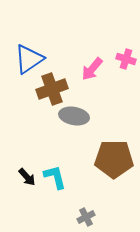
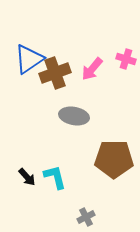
brown cross: moved 3 px right, 16 px up
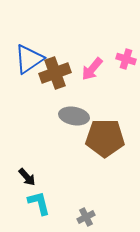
brown pentagon: moved 9 px left, 21 px up
cyan L-shape: moved 16 px left, 26 px down
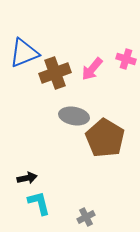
blue triangle: moved 5 px left, 6 px up; rotated 12 degrees clockwise
brown pentagon: rotated 30 degrees clockwise
black arrow: moved 1 px down; rotated 60 degrees counterclockwise
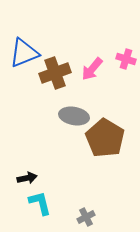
cyan L-shape: moved 1 px right
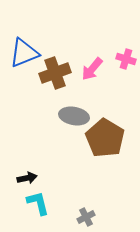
cyan L-shape: moved 2 px left
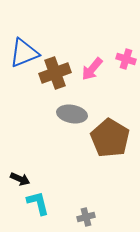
gray ellipse: moved 2 px left, 2 px up
brown pentagon: moved 5 px right
black arrow: moved 7 px left, 1 px down; rotated 36 degrees clockwise
gray cross: rotated 12 degrees clockwise
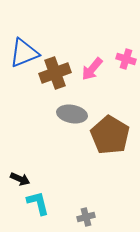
brown pentagon: moved 3 px up
